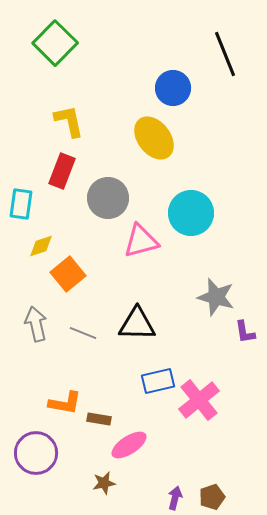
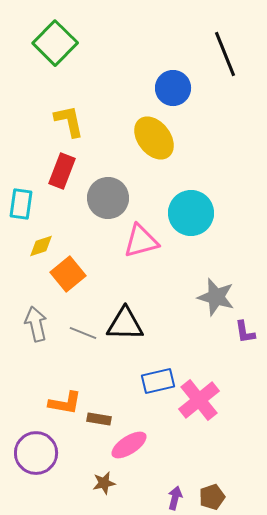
black triangle: moved 12 px left
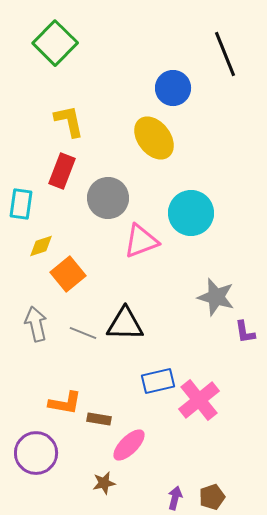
pink triangle: rotated 6 degrees counterclockwise
pink ellipse: rotated 12 degrees counterclockwise
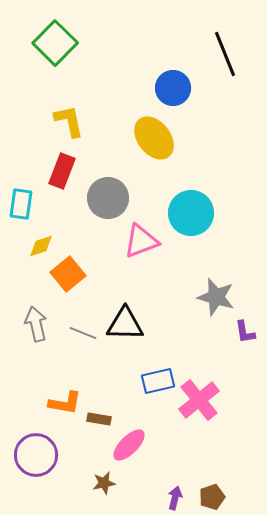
purple circle: moved 2 px down
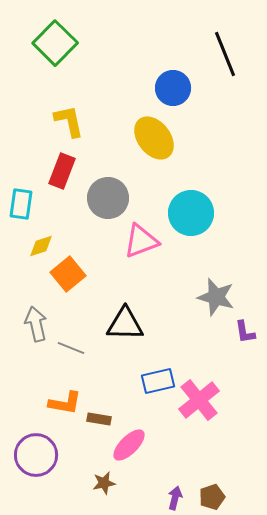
gray line: moved 12 px left, 15 px down
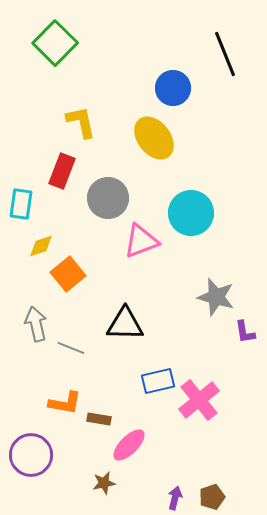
yellow L-shape: moved 12 px right, 1 px down
purple circle: moved 5 px left
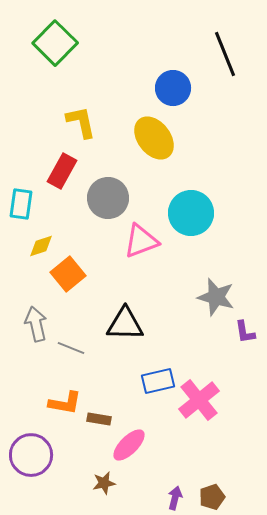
red rectangle: rotated 8 degrees clockwise
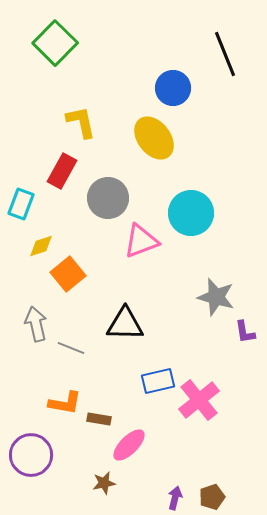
cyan rectangle: rotated 12 degrees clockwise
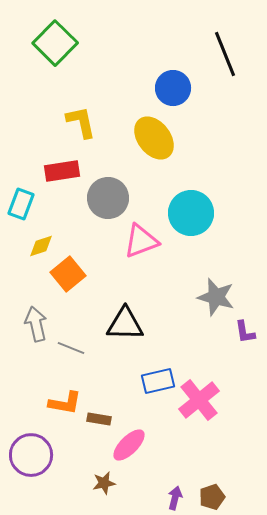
red rectangle: rotated 52 degrees clockwise
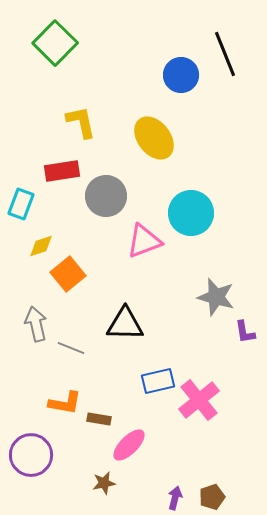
blue circle: moved 8 px right, 13 px up
gray circle: moved 2 px left, 2 px up
pink triangle: moved 3 px right
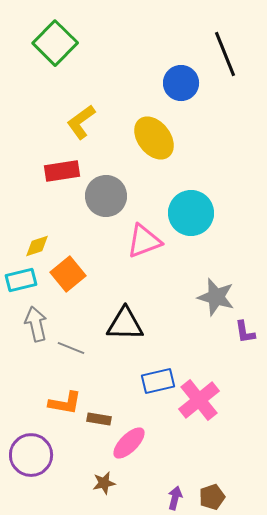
blue circle: moved 8 px down
yellow L-shape: rotated 114 degrees counterclockwise
cyan rectangle: moved 76 px down; rotated 56 degrees clockwise
yellow diamond: moved 4 px left
pink ellipse: moved 2 px up
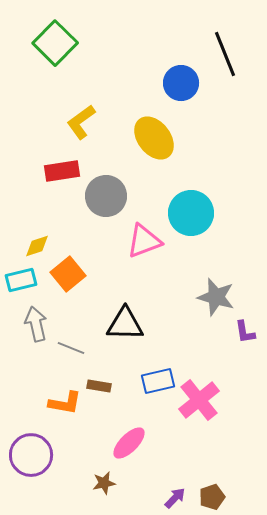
brown rectangle: moved 33 px up
purple arrow: rotated 30 degrees clockwise
